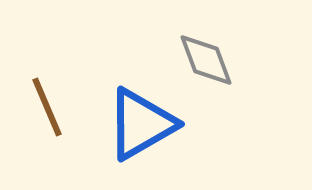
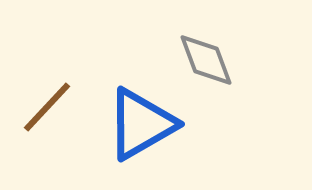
brown line: rotated 66 degrees clockwise
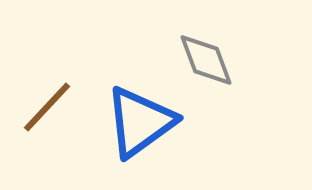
blue triangle: moved 1 px left, 2 px up; rotated 6 degrees counterclockwise
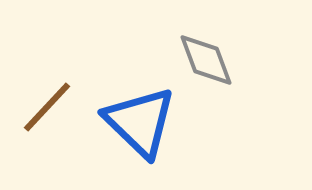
blue triangle: rotated 40 degrees counterclockwise
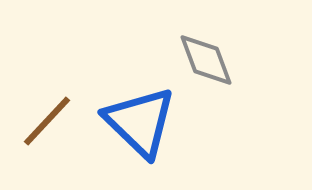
brown line: moved 14 px down
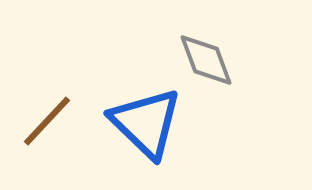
blue triangle: moved 6 px right, 1 px down
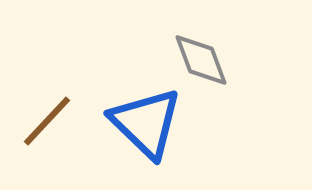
gray diamond: moved 5 px left
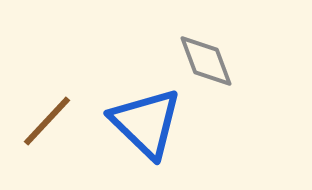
gray diamond: moved 5 px right, 1 px down
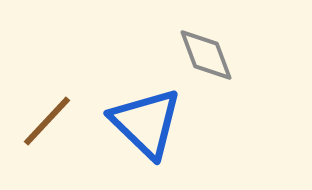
gray diamond: moved 6 px up
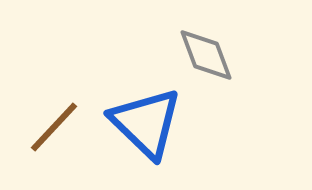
brown line: moved 7 px right, 6 px down
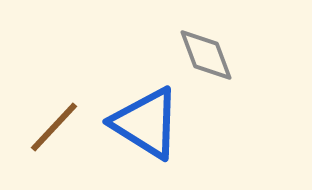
blue triangle: rotated 12 degrees counterclockwise
